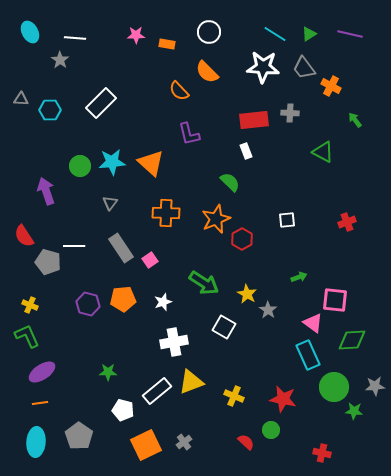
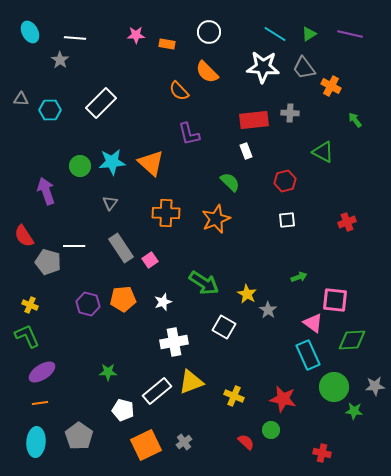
red hexagon at (242, 239): moved 43 px right, 58 px up; rotated 15 degrees clockwise
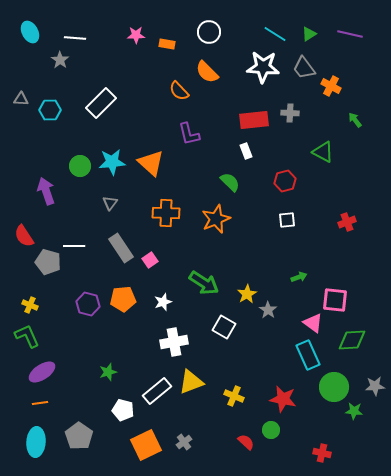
yellow star at (247, 294): rotated 12 degrees clockwise
green star at (108, 372): rotated 18 degrees counterclockwise
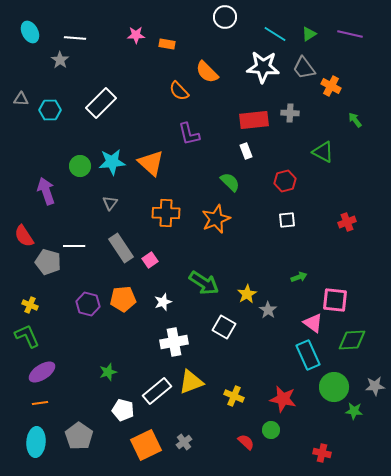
white circle at (209, 32): moved 16 px right, 15 px up
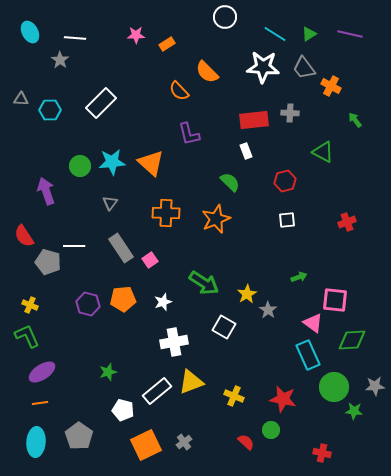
orange rectangle at (167, 44): rotated 42 degrees counterclockwise
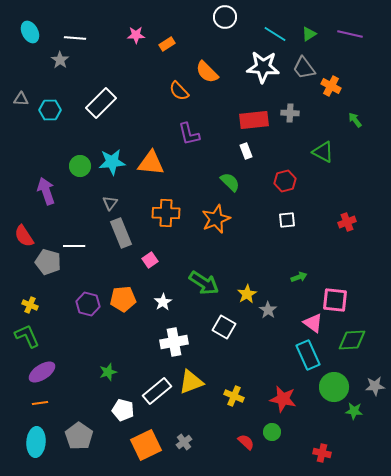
orange triangle at (151, 163): rotated 36 degrees counterclockwise
gray rectangle at (121, 248): moved 15 px up; rotated 12 degrees clockwise
white star at (163, 302): rotated 12 degrees counterclockwise
green circle at (271, 430): moved 1 px right, 2 px down
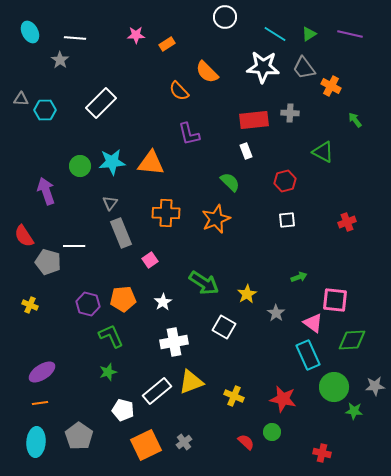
cyan hexagon at (50, 110): moved 5 px left
gray star at (268, 310): moved 8 px right, 3 px down
green L-shape at (27, 336): moved 84 px right
